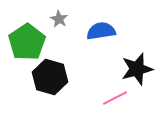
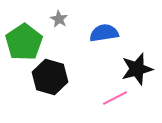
blue semicircle: moved 3 px right, 2 px down
green pentagon: moved 3 px left
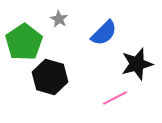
blue semicircle: rotated 144 degrees clockwise
black star: moved 5 px up
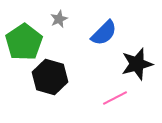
gray star: rotated 18 degrees clockwise
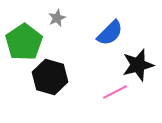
gray star: moved 2 px left, 1 px up
blue semicircle: moved 6 px right
black star: moved 1 px right, 1 px down
pink line: moved 6 px up
